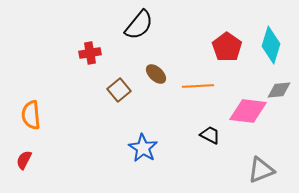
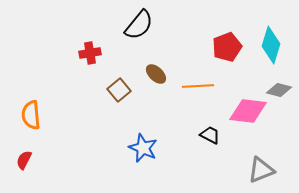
red pentagon: rotated 16 degrees clockwise
gray diamond: rotated 20 degrees clockwise
blue star: rotated 8 degrees counterclockwise
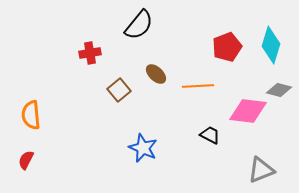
red semicircle: moved 2 px right
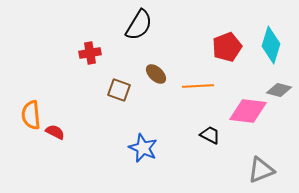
black semicircle: rotated 8 degrees counterclockwise
brown square: rotated 30 degrees counterclockwise
red semicircle: moved 29 px right, 28 px up; rotated 90 degrees clockwise
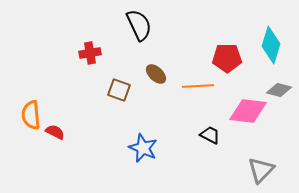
black semicircle: rotated 56 degrees counterclockwise
red pentagon: moved 11 px down; rotated 20 degrees clockwise
gray triangle: rotated 24 degrees counterclockwise
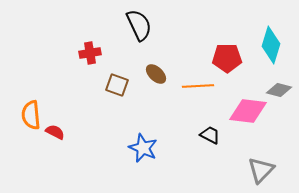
brown square: moved 2 px left, 5 px up
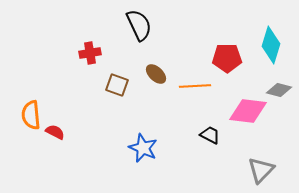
orange line: moved 3 px left
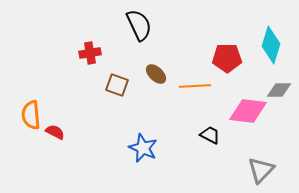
gray diamond: rotated 15 degrees counterclockwise
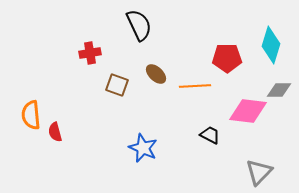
red semicircle: rotated 132 degrees counterclockwise
gray triangle: moved 2 px left, 2 px down
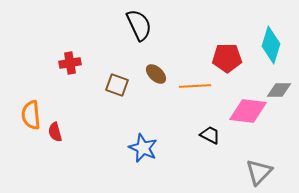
red cross: moved 20 px left, 10 px down
